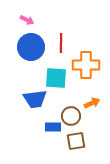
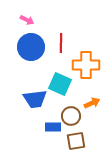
cyan square: moved 4 px right, 6 px down; rotated 20 degrees clockwise
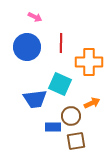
pink arrow: moved 8 px right, 3 px up
blue circle: moved 4 px left
orange cross: moved 3 px right, 3 px up
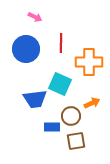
blue circle: moved 1 px left, 2 px down
blue rectangle: moved 1 px left
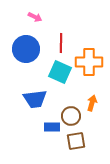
cyan square: moved 12 px up
orange arrow: rotated 49 degrees counterclockwise
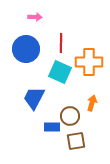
pink arrow: rotated 24 degrees counterclockwise
blue trapezoid: moved 1 px left, 1 px up; rotated 125 degrees clockwise
brown circle: moved 1 px left
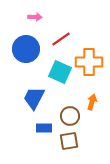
red line: moved 4 px up; rotated 54 degrees clockwise
orange arrow: moved 1 px up
blue rectangle: moved 8 px left, 1 px down
brown square: moved 7 px left
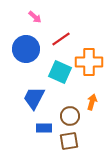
pink arrow: rotated 40 degrees clockwise
